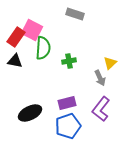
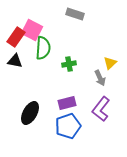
green cross: moved 3 px down
black ellipse: rotated 35 degrees counterclockwise
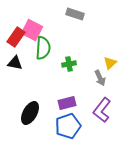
black triangle: moved 2 px down
purple L-shape: moved 1 px right, 1 px down
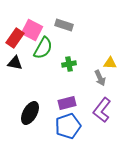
gray rectangle: moved 11 px left, 11 px down
red rectangle: moved 1 px left, 1 px down
green semicircle: rotated 25 degrees clockwise
yellow triangle: rotated 48 degrees clockwise
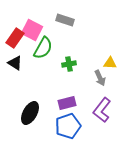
gray rectangle: moved 1 px right, 5 px up
black triangle: rotated 21 degrees clockwise
